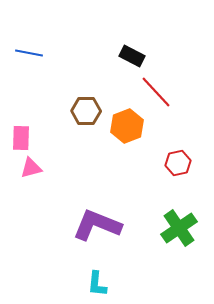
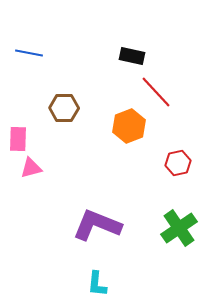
black rectangle: rotated 15 degrees counterclockwise
brown hexagon: moved 22 px left, 3 px up
orange hexagon: moved 2 px right
pink rectangle: moved 3 px left, 1 px down
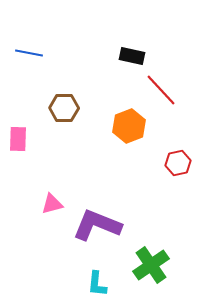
red line: moved 5 px right, 2 px up
pink triangle: moved 21 px right, 36 px down
green cross: moved 28 px left, 37 px down
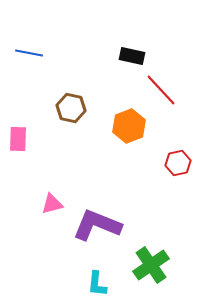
brown hexagon: moved 7 px right; rotated 12 degrees clockwise
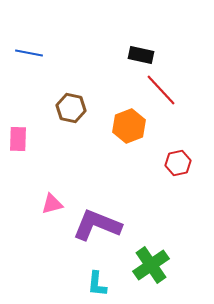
black rectangle: moved 9 px right, 1 px up
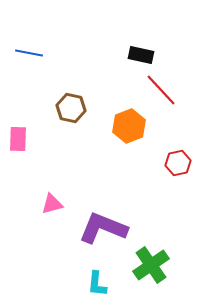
purple L-shape: moved 6 px right, 3 px down
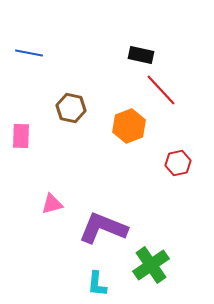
pink rectangle: moved 3 px right, 3 px up
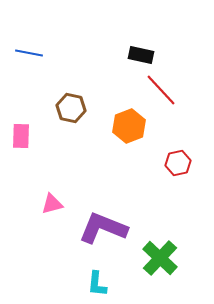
green cross: moved 9 px right, 7 px up; rotated 12 degrees counterclockwise
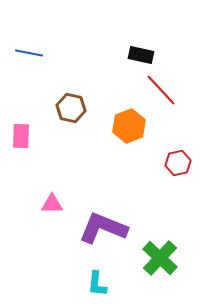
pink triangle: rotated 15 degrees clockwise
